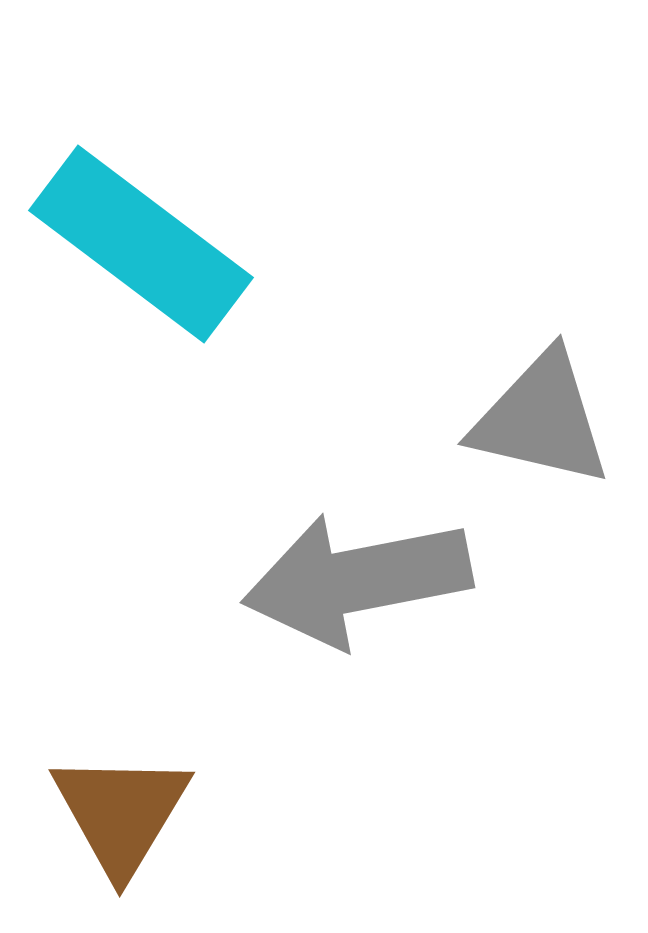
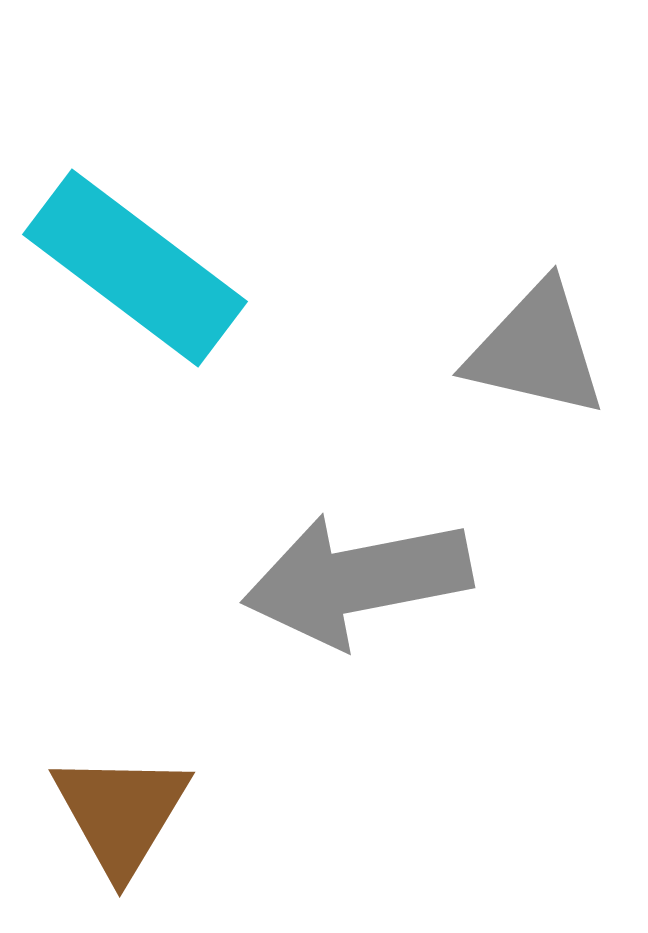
cyan rectangle: moved 6 px left, 24 px down
gray triangle: moved 5 px left, 69 px up
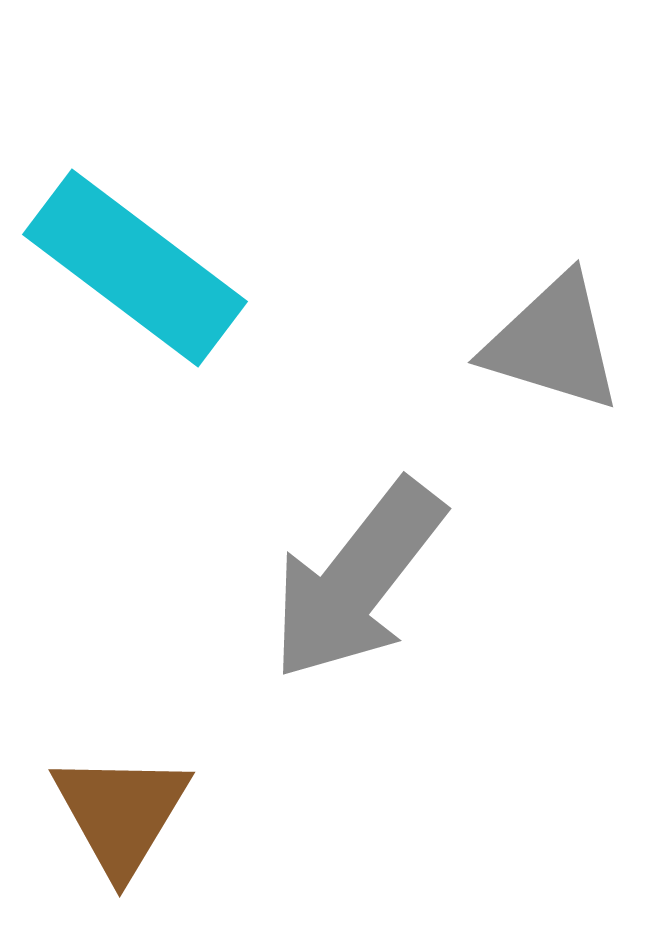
gray triangle: moved 17 px right, 7 px up; rotated 4 degrees clockwise
gray arrow: rotated 41 degrees counterclockwise
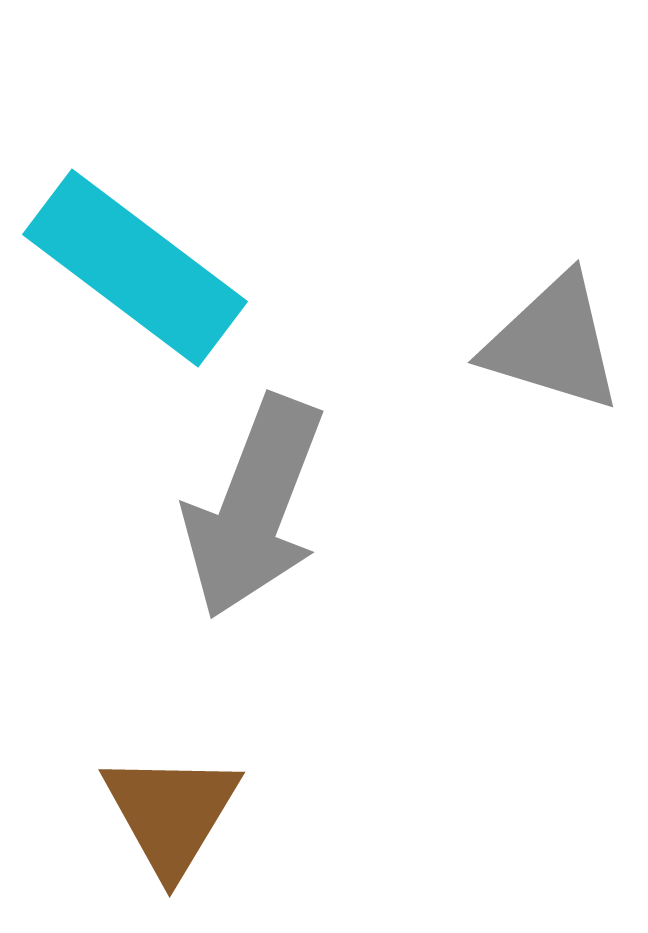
gray arrow: moved 103 px left, 73 px up; rotated 17 degrees counterclockwise
brown triangle: moved 50 px right
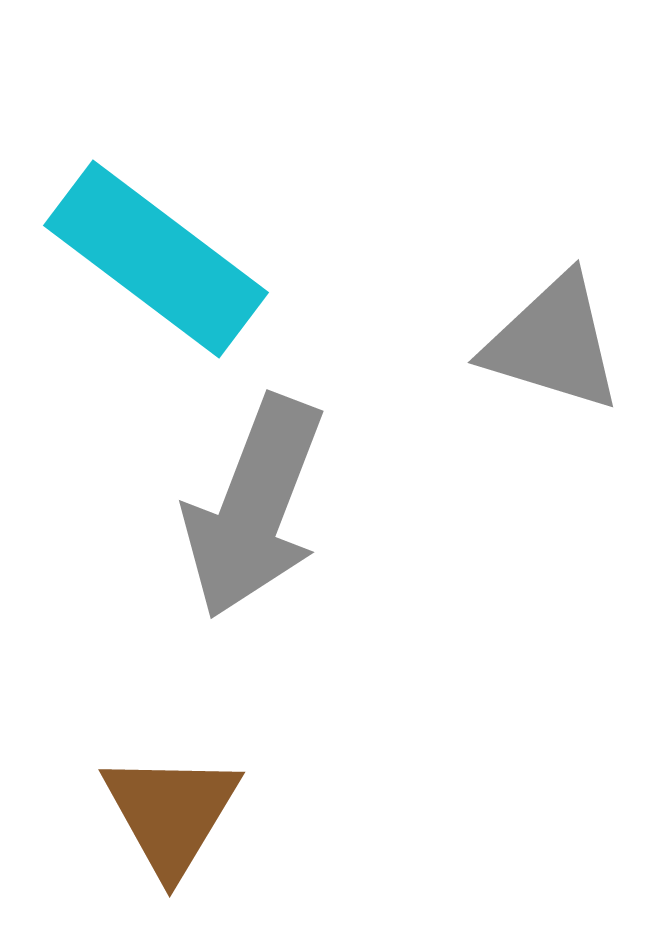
cyan rectangle: moved 21 px right, 9 px up
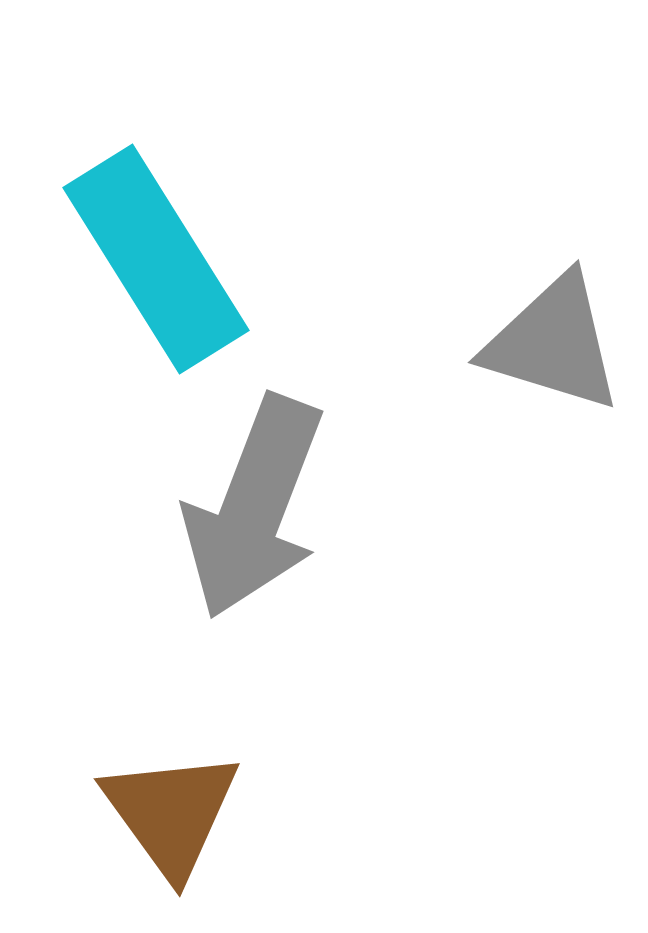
cyan rectangle: rotated 21 degrees clockwise
brown triangle: rotated 7 degrees counterclockwise
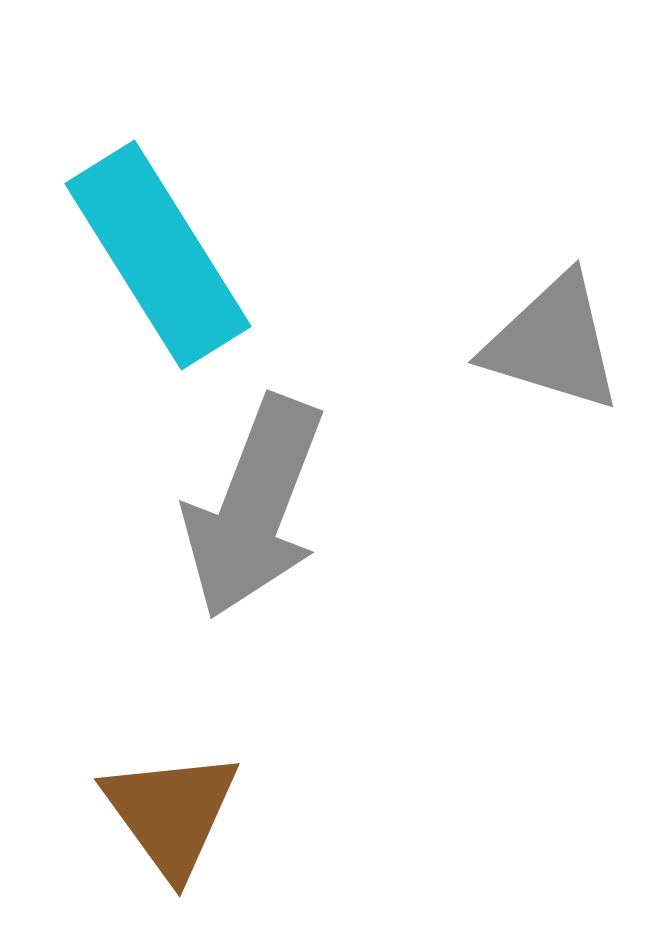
cyan rectangle: moved 2 px right, 4 px up
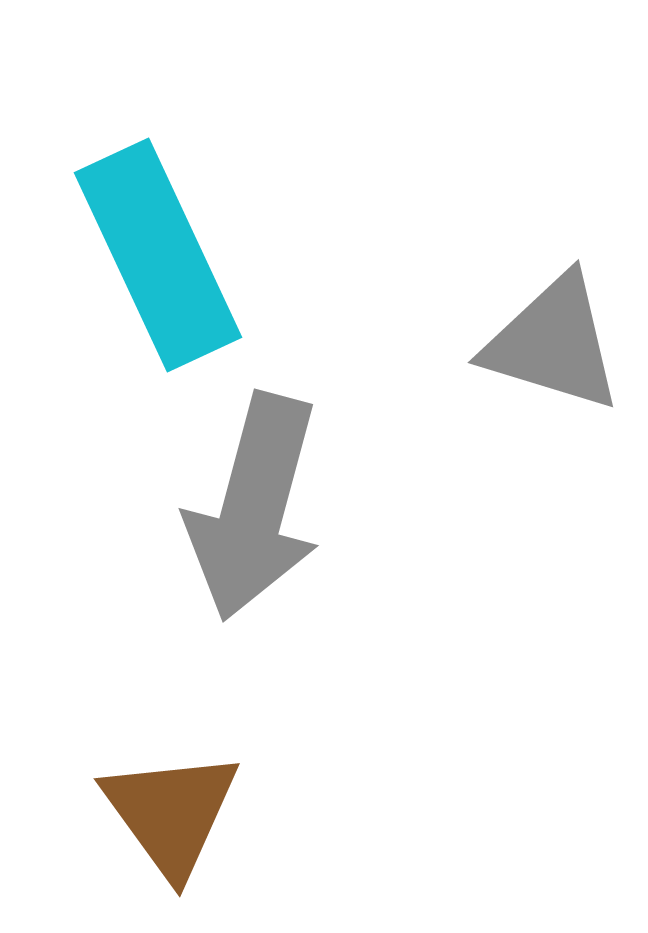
cyan rectangle: rotated 7 degrees clockwise
gray arrow: rotated 6 degrees counterclockwise
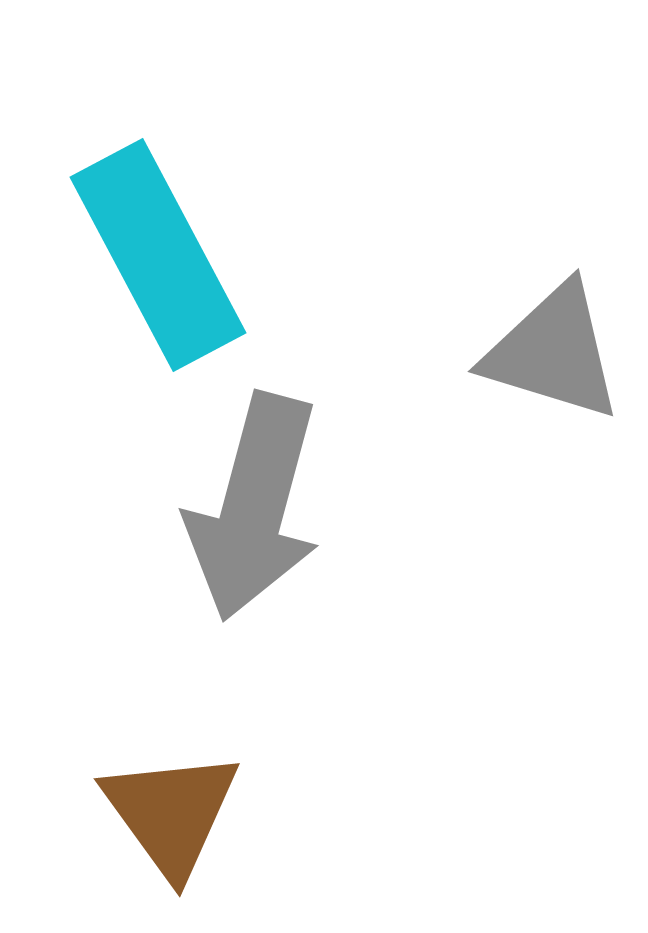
cyan rectangle: rotated 3 degrees counterclockwise
gray triangle: moved 9 px down
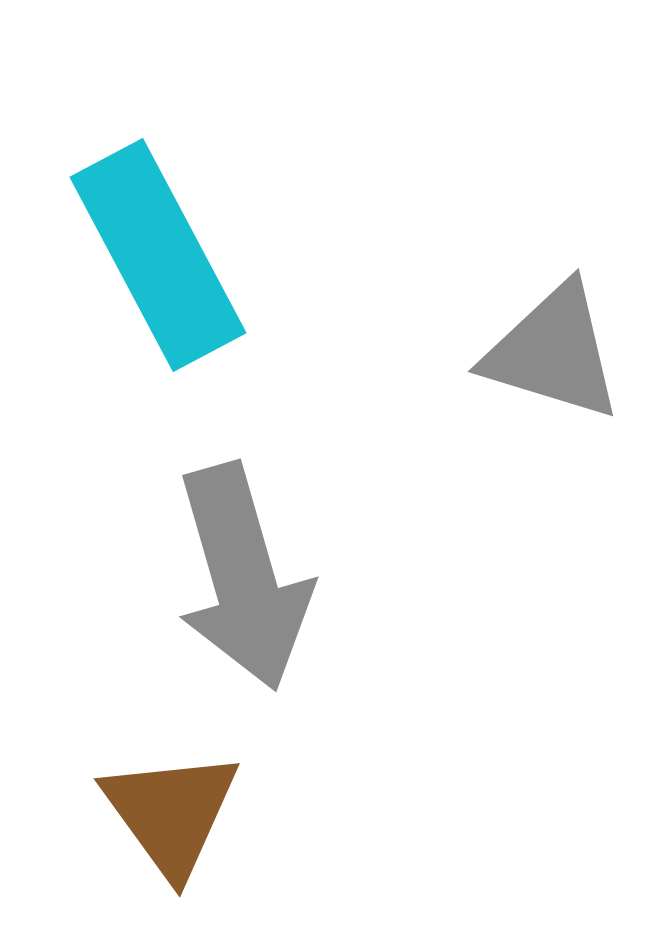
gray arrow: moved 11 px left, 70 px down; rotated 31 degrees counterclockwise
